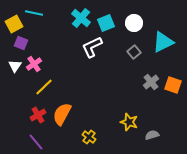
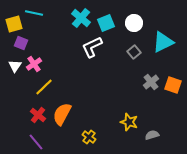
yellow square: rotated 12 degrees clockwise
red cross: rotated 21 degrees counterclockwise
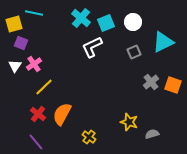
white circle: moved 1 px left, 1 px up
gray square: rotated 16 degrees clockwise
red cross: moved 1 px up
gray semicircle: moved 1 px up
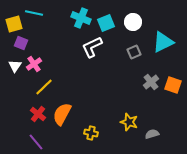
cyan cross: rotated 18 degrees counterclockwise
yellow cross: moved 2 px right, 4 px up; rotated 24 degrees counterclockwise
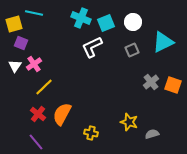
gray square: moved 2 px left, 2 px up
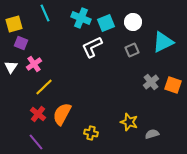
cyan line: moved 11 px right; rotated 54 degrees clockwise
white triangle: moved 4 px left, 1 px down
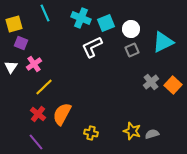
white circle: moved 2 px left, 7 px down
orange square: rotated 24 degrees clockwise
yellow star: moved 3 px right, 9 px down
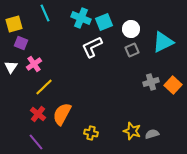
cyan square: moved 2 px left, 1 px up
gray cross: rotated 21 degrees clockwise
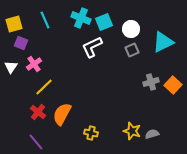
cyan line: moved 7 px down
red cross: moved 2 px up
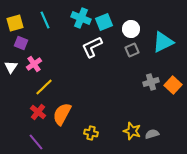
yellow square: moved 1 px right, 1 px up
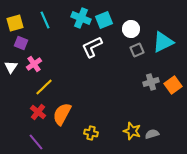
cyan square: moved 2 px up
gray square: moved 5 px right
orange square: rotated 12 degrees clockwise
